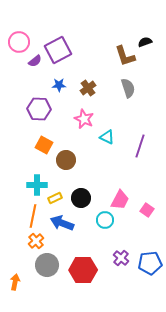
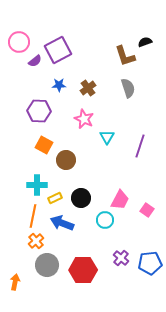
purple hexagon: moved 2 px down
cyan triangle: rotated 35 degrees clockwise
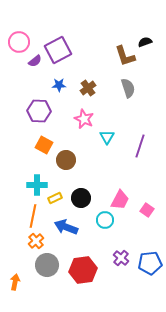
blue arrow: moved 4 px right, 4 px down
red hexagon: rotated 8 degrees counterclockwise
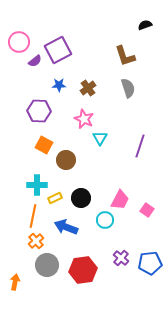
black semicircle: moved 17 px up
cyan triangle: moved 7 px left, 1 px down
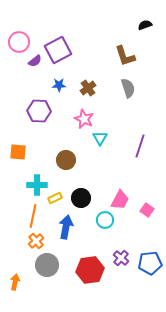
orange square: moved 26 px left, 7 px down; rotated 24 degrees counterclockwise
blue arrow: rotated 80 degrees clockwise
red hexagon: moved 7 px right
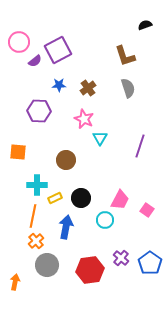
blue pentagon: rotated 30 degrees counterclockwise
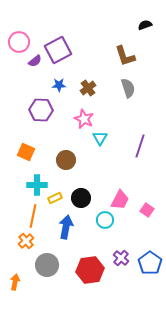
purple hexagon: moved 2 px right, 1 px up
orange square: moved 8 px right; rotated 18 degrees clockwise
orange cross: moved 10 px left
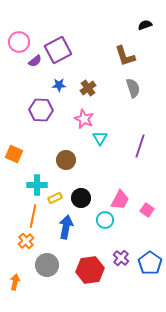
gray semicircle: moved 5 px right
orange square: moved 12 px left, 2 px down
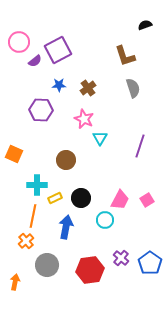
pink square: moved 10 px up; rotated 24 degrees clockwise
